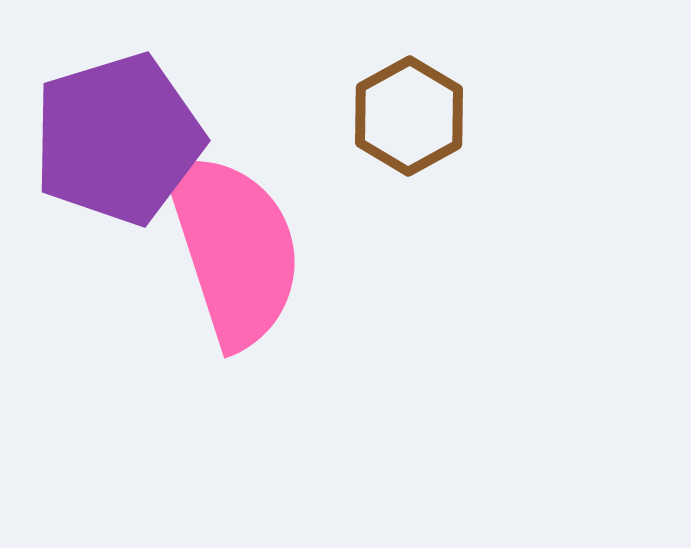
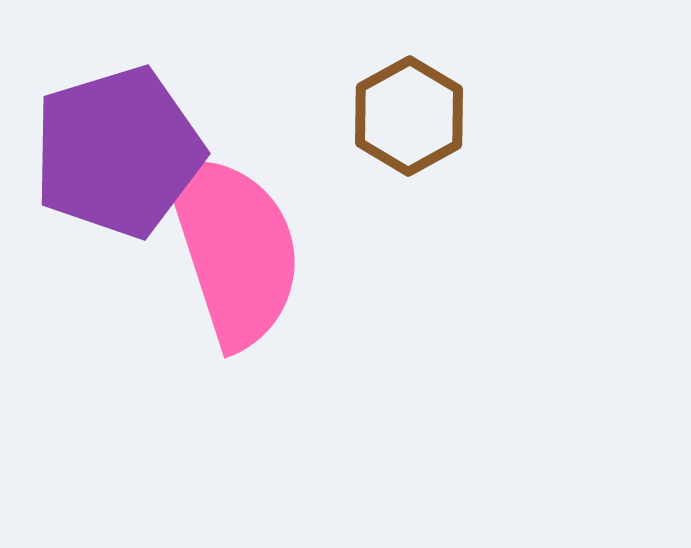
purple pentagon: moved 13 px down
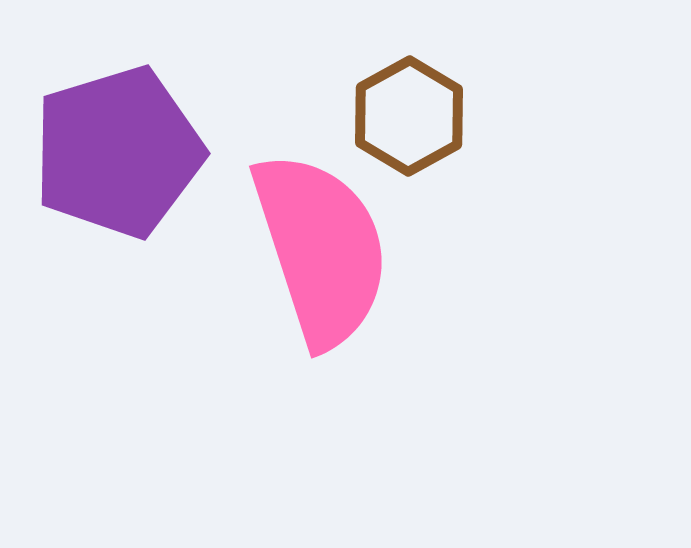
pink semicircle: moved 87 px right
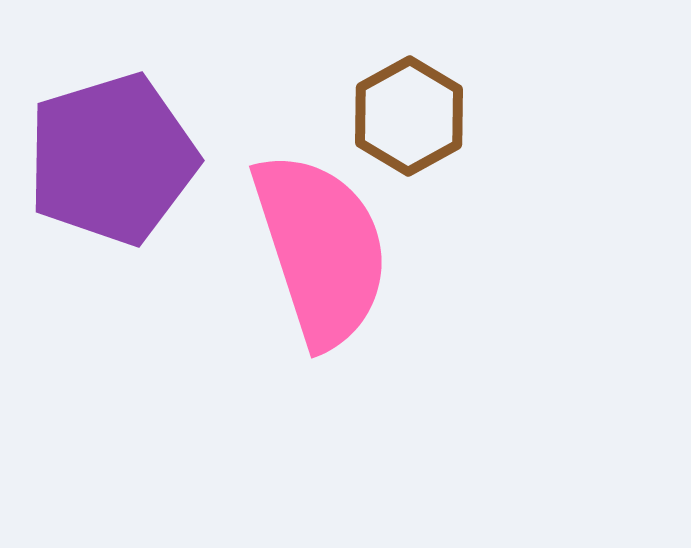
purple pentagon: moved 6 px left, 7 px down
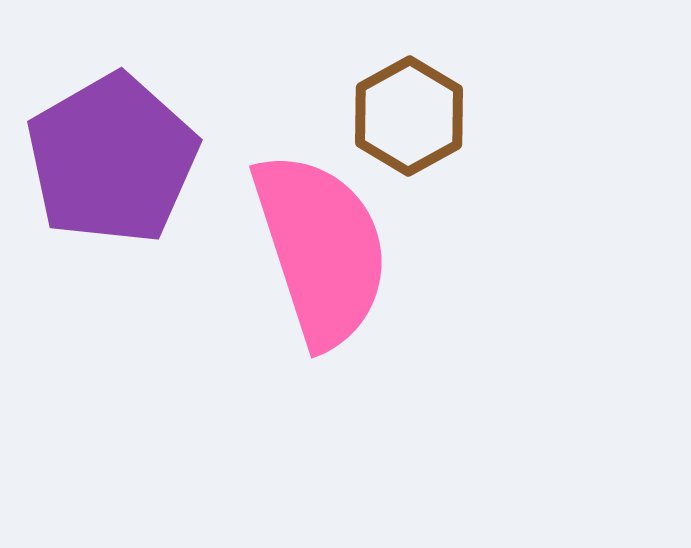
purple pentagon: rotated 13 degrees counterclockwise
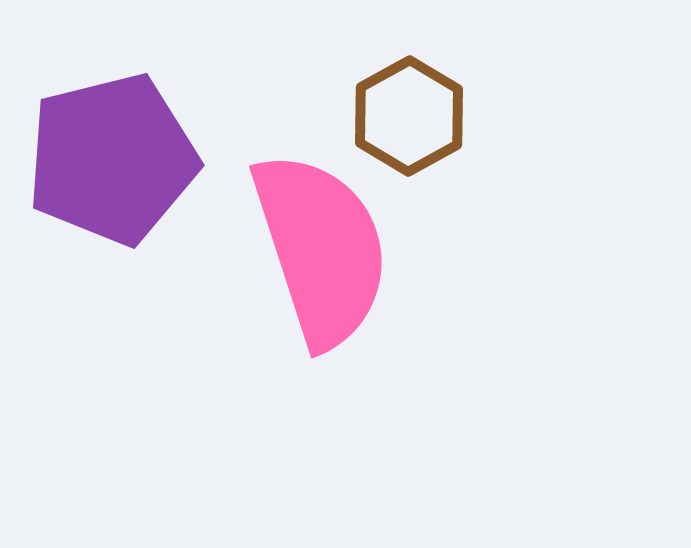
purple pentagon: rotated 16 degrees clockwise
